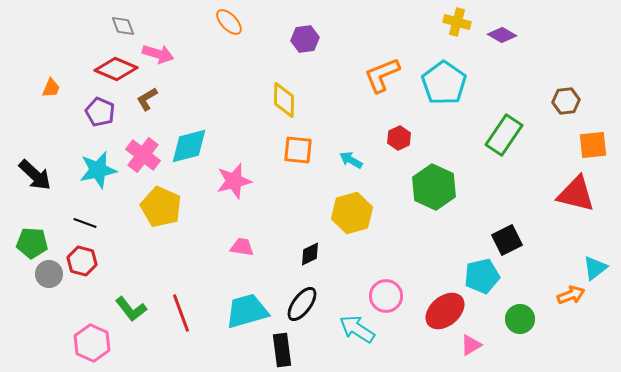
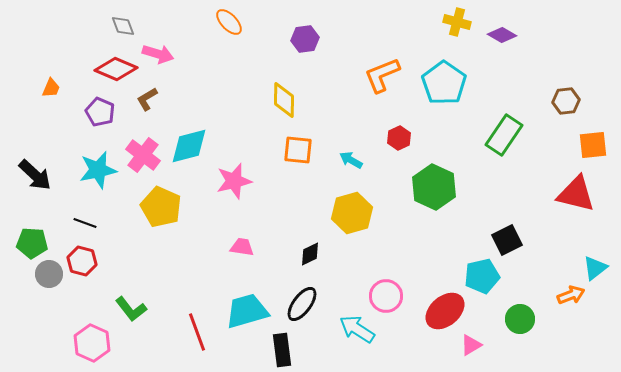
red line at (181, 313): moved 16 px right, 19 px down
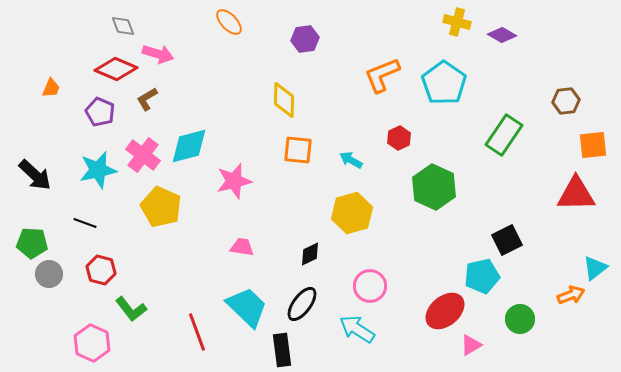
red triangle at (576, 194): rotated 15 degrees counterclockwise
red hexagon at (82, 261): moved 19 px right, 9 px down
pink circle at (386, 296): moved 16 px left, 10 px up
cyan trapezoid at (247, 311): moved 4 px up; rotated 60 degrees clockwise
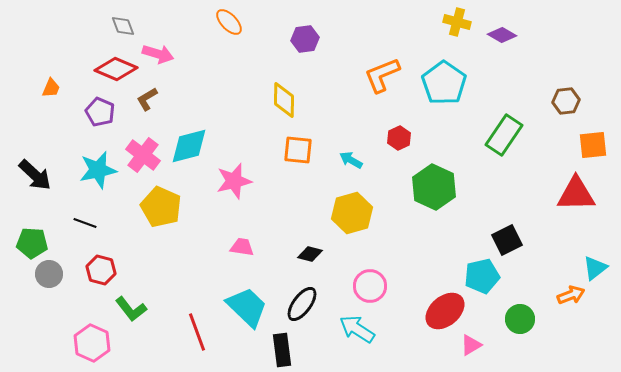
black diamond at (310, 254): rotated 40 degrees clockwise
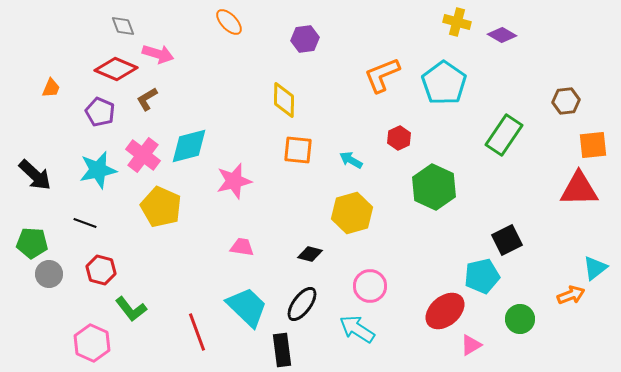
red triangle at (576, 194): moved 3 px right, 5 px up
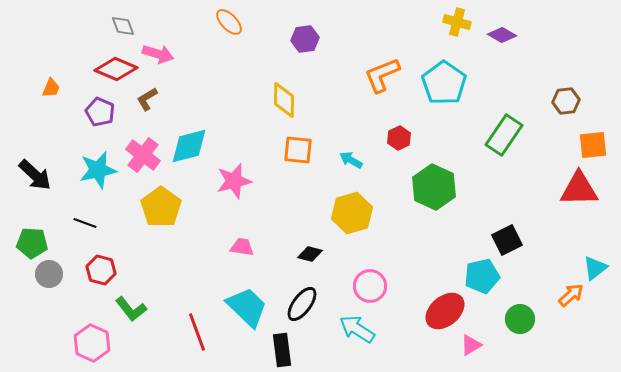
yellow pentagon at (161, 207): rotated 12 degrees clockwise
orange arrow at (571, 295): rotated 20 degrees counterclockwise
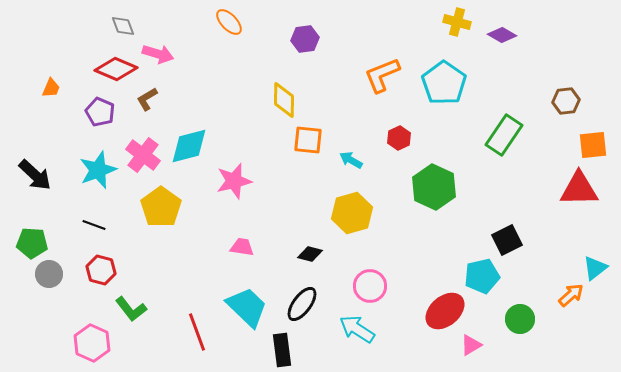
orange square at (298, 150): moved 10 px right, 10 px up
cyan star at (98, 170): rotated 9 degrees counterclockwise
black line at (85, 223): moved 9 px right, 2 px down
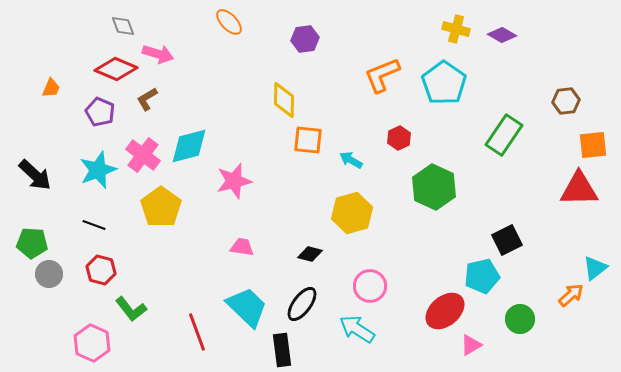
yellow cross at (457, 22): moved 1 px left, 7 px down
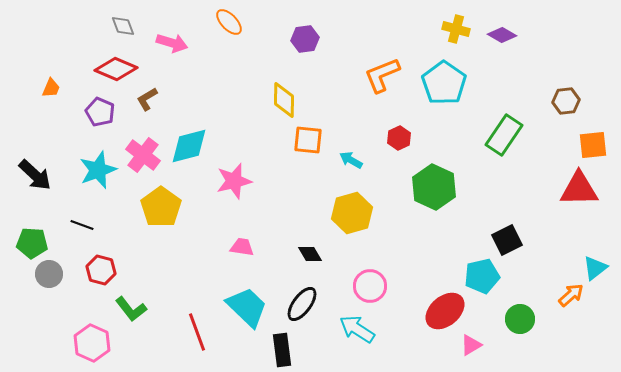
pink arrow at (158, 54): moved 14 px right, 11 px up
black line at (94, 225): moved 12 px left
black diamond at (310, 254): rotated 45 degrees clockwise
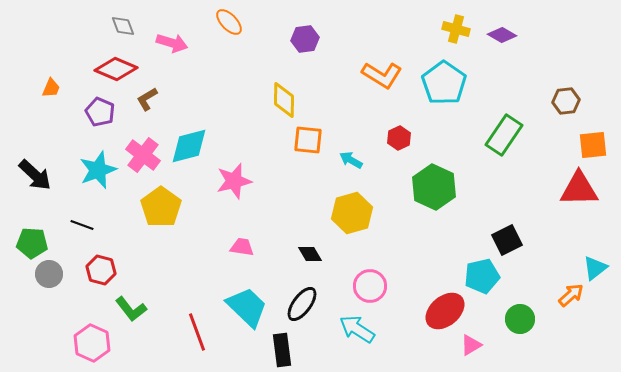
orange L-shape at (382, 75): rotated 126 degrees counterclockwise
